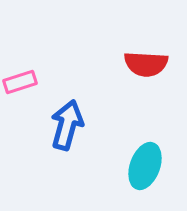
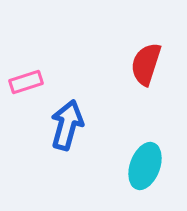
red semicircle: rotated 105 degrees clockwise
pink rectangle: moved 6 px right
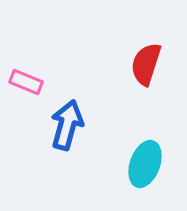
pink rectangle: rotated 40 degrees clockwise
cyan ellipse: moved 2 px up
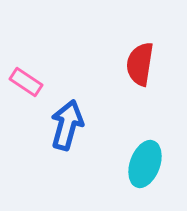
red semicircle: moved 6 px left; rotated 9 degrees counterclockwise
pink rectangle: rotated 12 degrees clockwise
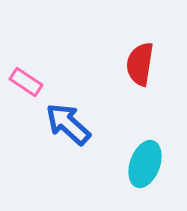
blue arrow: moved 1 px right, 1 px up; rotated 63 degrees counterclockwise
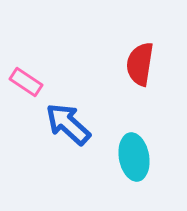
cyan ellipse: moved 11 px left, 7 px up; rotated 30 degrees counterclockwise
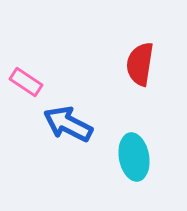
blue arrow: rotated 15 degrees counterclockwise
